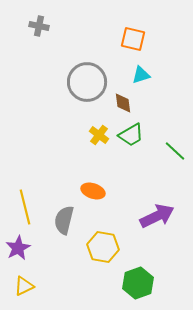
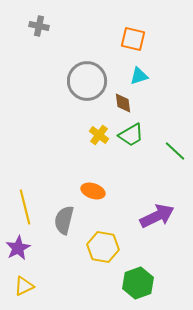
cyan triangle: moved 2 px left, 1 px down
gray circle: moved 1 px up
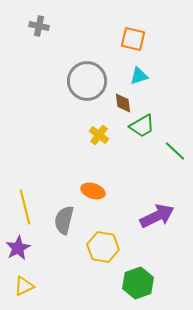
green trapezoid: moved 11 px right, 9 px up
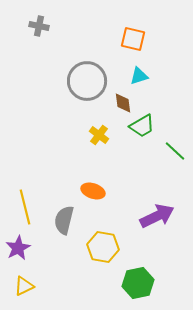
green hexagon: rotated 8 degrees clockwise
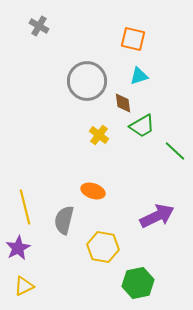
gray cross: rotated 18 degrees clockwise
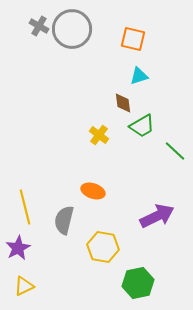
gray circle: moved 15 px left, 52 px up
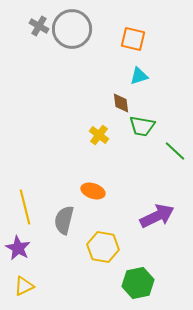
brown diamond: moved 2 px left
green trapezoid: rotated 40 degrees clockwise
purple star: rotated 15 degrees counterclockwise
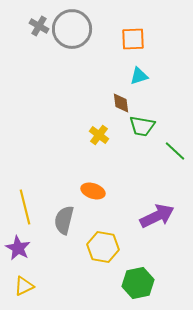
orange square: rotated 15 degrees counterclockwise
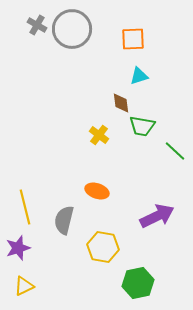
gray cross: moved 2 px left, 1 px up
orange ellipse: moved 4 px right
purple star: rotated 25 degrees clockwise
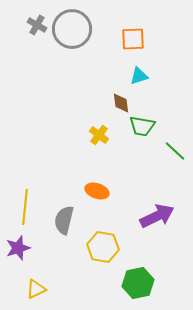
yellow line: rotated 20 degrees clockwise
yellow triangle: moved 12 px right, 3 px down
